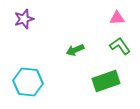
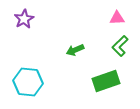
purple star: rotated 12 degrees counterclockwise
green L-shape: rotated 100 degrees counterclockwise
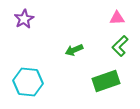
green arrow: moved 1 px left
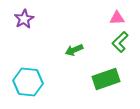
green L-shape: moved 4 px up
green rectangle: moved 2 px up
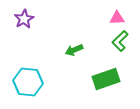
green L-shape: moved 1 px up
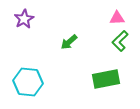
green arrow: moved 5 px left, 8 px up; rotated 18 degrees counterclockwise
green rectangle: rotated 8 degrees clockwise
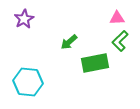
green rectangle: moved 11 px left, 16 px up
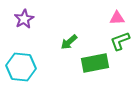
green L-shape: rotated 25 degrees clockwise
cyan hexagon: moved 7 px left, 15 px up
